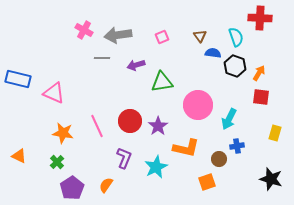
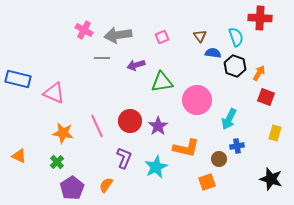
red square: moved 5 px right; rotated 12 degrees clockwise
pink circle: moved 1 px left, 5 px up
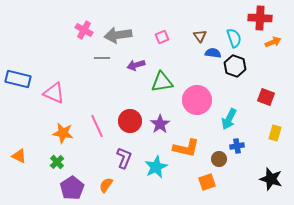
cyan semicircle: moved 2 px left, 1 px down
orange arrow: moved 14 px right, 31 px up; rotated 35 degrees clockwise
purple star: moved 2 px right, 2 px up
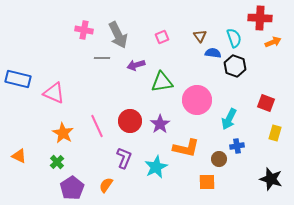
pink cross: rotated 18 degrees counterclockwise
gray arrow: rotated 108 degrees counterclockwise
red square: moved 6 px down
orange star: rotated 20 degrees clockwise
orange square: rotated 18 degrees clockwise
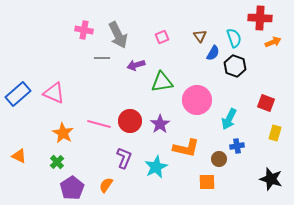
blue semicircle: rotated 112 degrees clockwise
blue rectangle: moved 15 px down; rotated 55 degrees counterclockwise
pink line: moved 2 px right, 2 px up; rotated 50 degrees counterclockwise
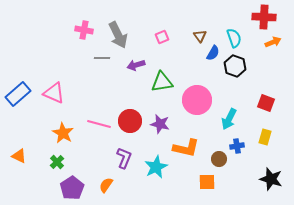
red cross: moved 4 px right, 1 px up
purple star: rotated 24 degrees counterclockwise
yellow rectangle: moved 10 px left, 4 px down
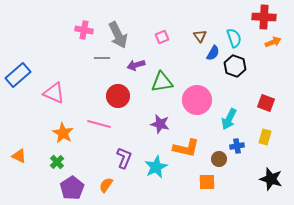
blue rectangle: moved 19 px up
red circle: moved 12 px left, 25 px up
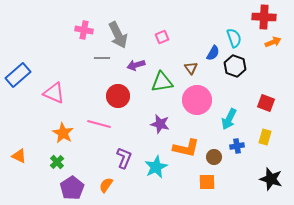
brown triangle: moved 9 px left, 32 px down
brown circle: moved 5 px left, 2 px up
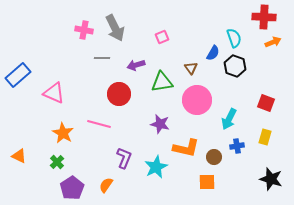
gray arrow: moved 3 px left, 7 px up
red circle: moved 1 px right, 2 px up
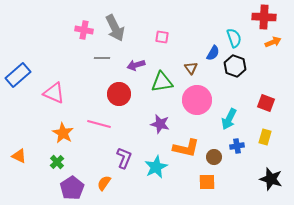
pink square: rotated 32 degrees clockwise
orange semicircle: moved 2 px left, 2 px up
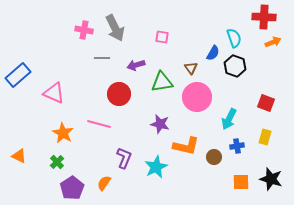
pink circle: moved 3 px up
orange L-shape: moved 2 px up
orange square: moved 34 px right
